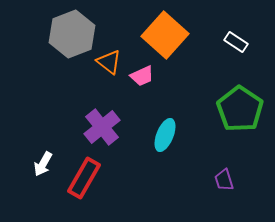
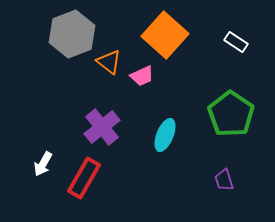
green pentagon: moved 9 px left, 5 px down
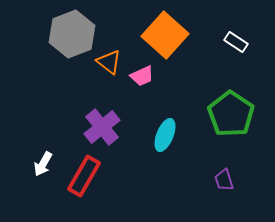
red rectangle: moved 2 px up
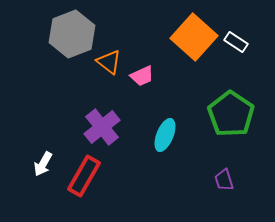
orange square: moved 29 px right, 2 px down
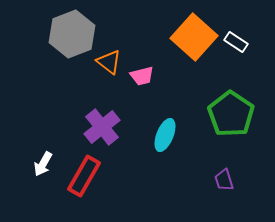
pink trapezoid: rotated 10 degrees clockwise
